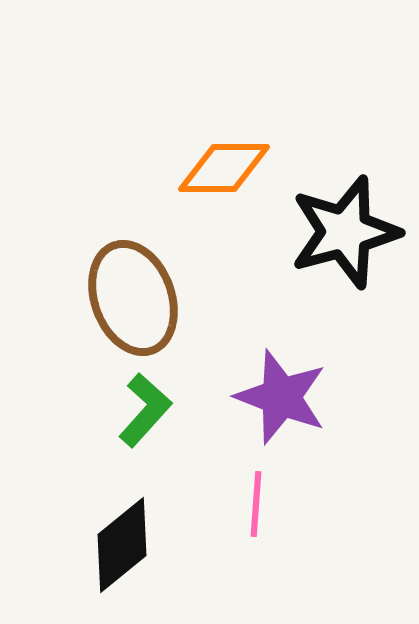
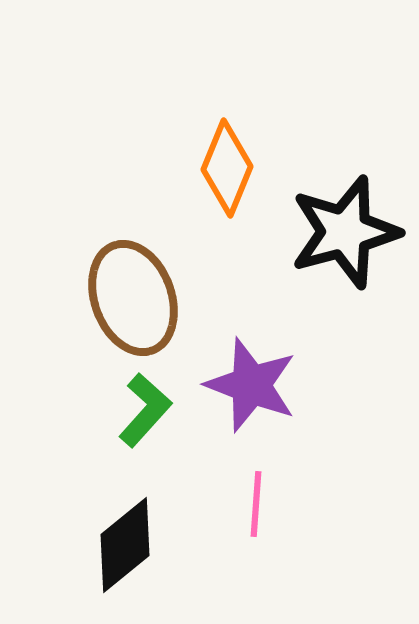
orange diamond: moved 3 px right; rotated 68 degrees counterclockwise
purple star: moved 30 px left, 12 px up
black diamond: moved 3 px right
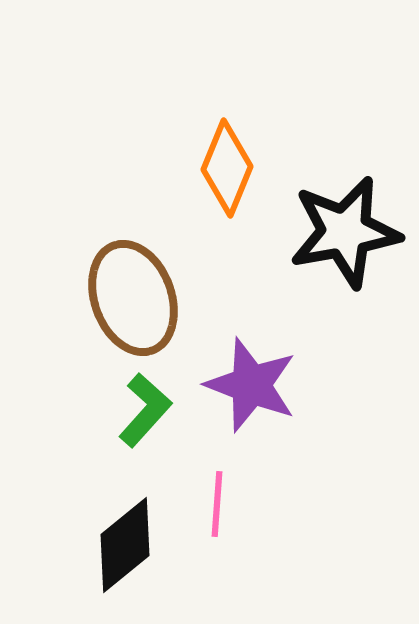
black star: rotated 5 degrees clockwise
pink line: moved 39 px left
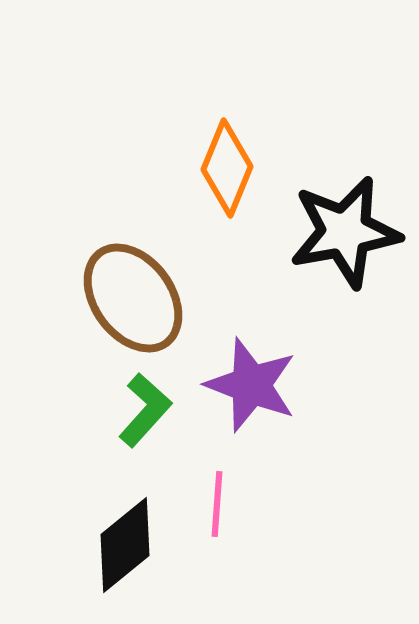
brown ellipse: rotated 16 degrees counterclockwise
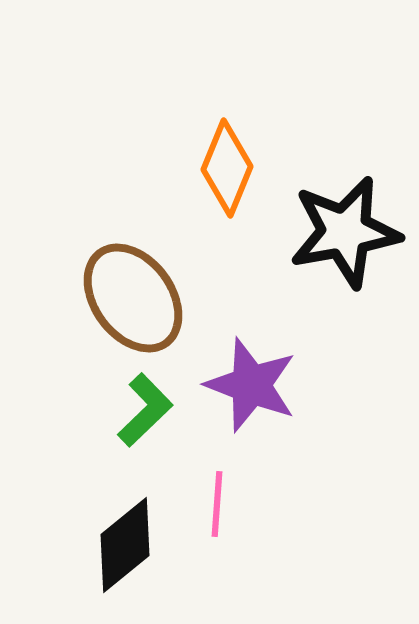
green L-shape: rotated 4 degrees clockwise
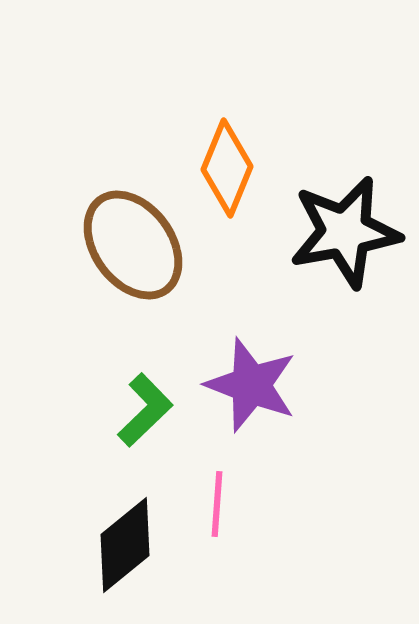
brown ellipse: moved 53 px up
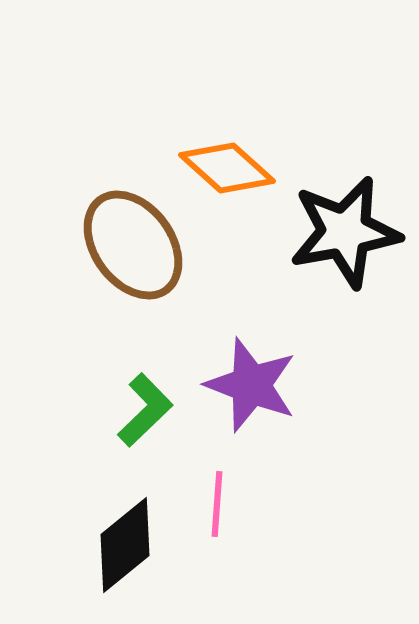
orange diamond: rotated 70 degrees counterclockwise
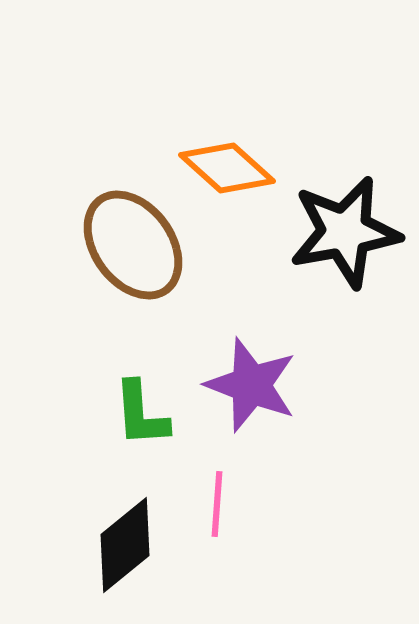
green L-shape: moved 4 px left, 4 px down; rotated 130 degrees clockwise
